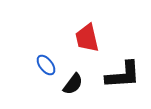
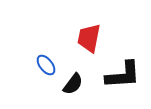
red trapezoid: moved 2 px right; rotated 24 degrees clockwise
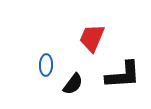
red trapezoid: moved 3 px right; rotated 12 degrees clockwise
blue ellipse: rotated 40 degrees clockwise
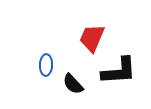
black L-shape: moved 4 px left, 4 px up
black semicircle: rotated 100 degrees clockwise
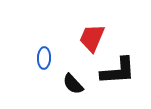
blue ellipse: moved 2 px left, 7 px up
black L-shape: moved 1 px left
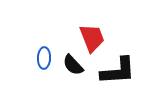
red trapezoid: rotated 136 degrees clockwise
black semicircle: moved 19 px up
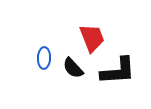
black semicircle: moved 3 px down
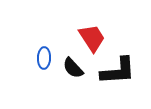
red trapezoid: rotated 12 degrees counterclockwise
